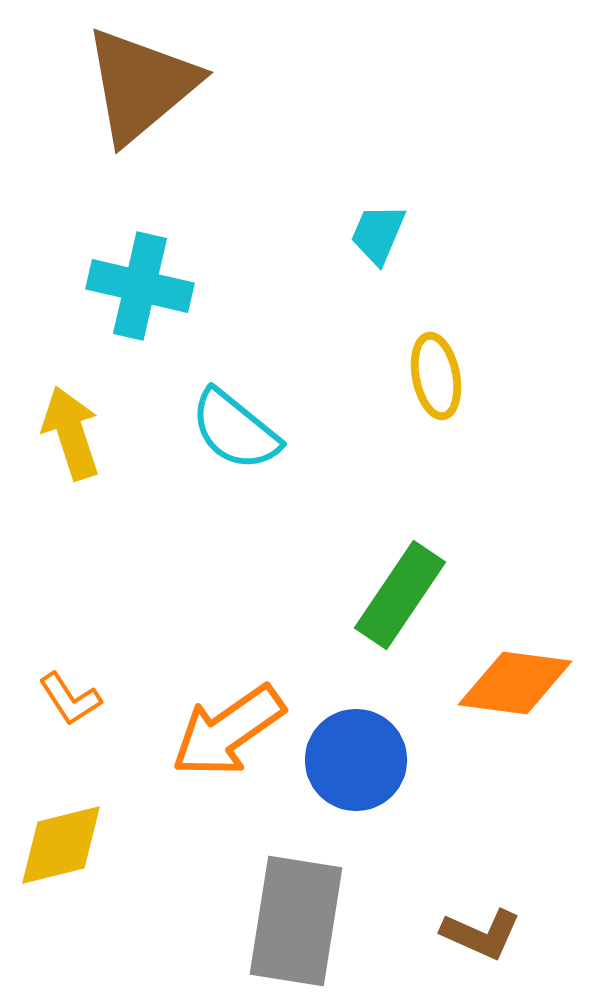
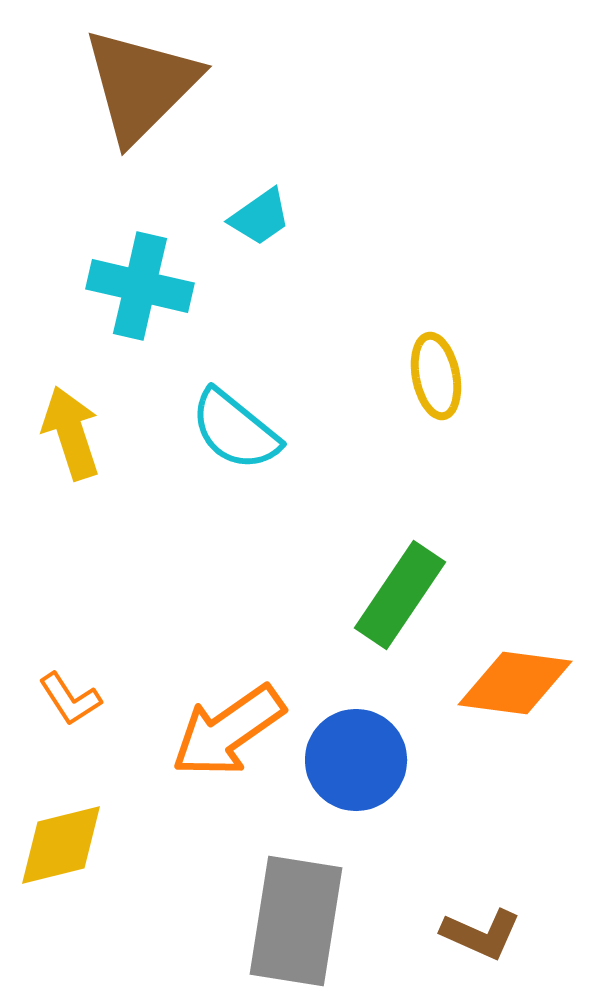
brown triangle: rotated 5 degrees counterclockwise
cyan trapezoid: moved 118 px left, 17 px up; rotated 148 degrees counterclockwise
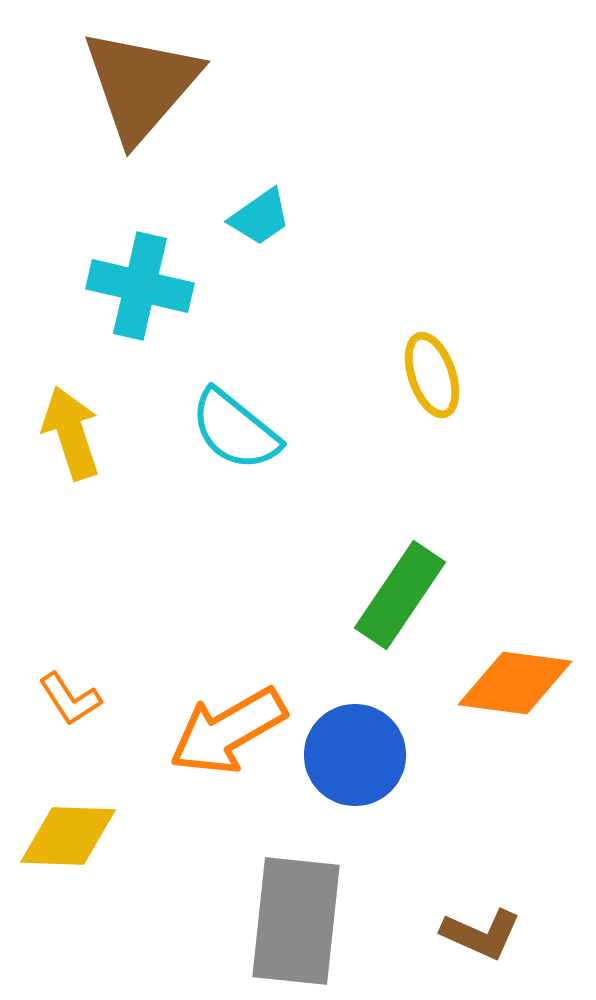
brown triangle: rotated 4 degrees counterclockwise
yellow ellipse: moved 4 px left, 1 px up; rotated 8 degrees counterclockwise
orange arrow: rotated 5 degrees clockwise
blue circle: moved 1 px left, 5 px up
yellow diamond: moved 7 px right, 9 px up; rotated 16 degrees clockwise
gray rectangle: rotated 3 degrees counterclockwise
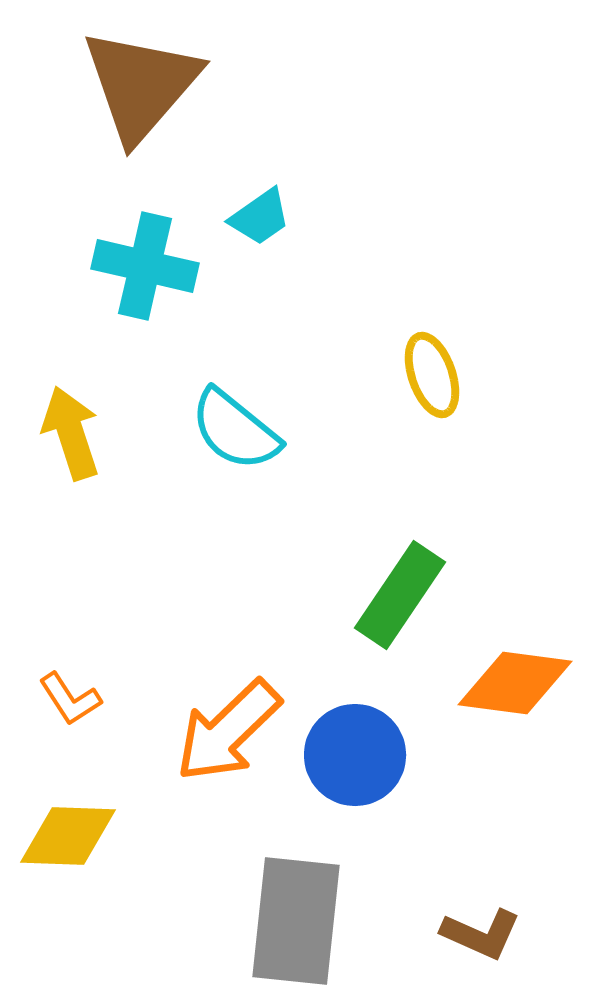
cyan cross: moved 5 px right, 20 px up
orange arrow: rotated 14 degrees counterclockwise
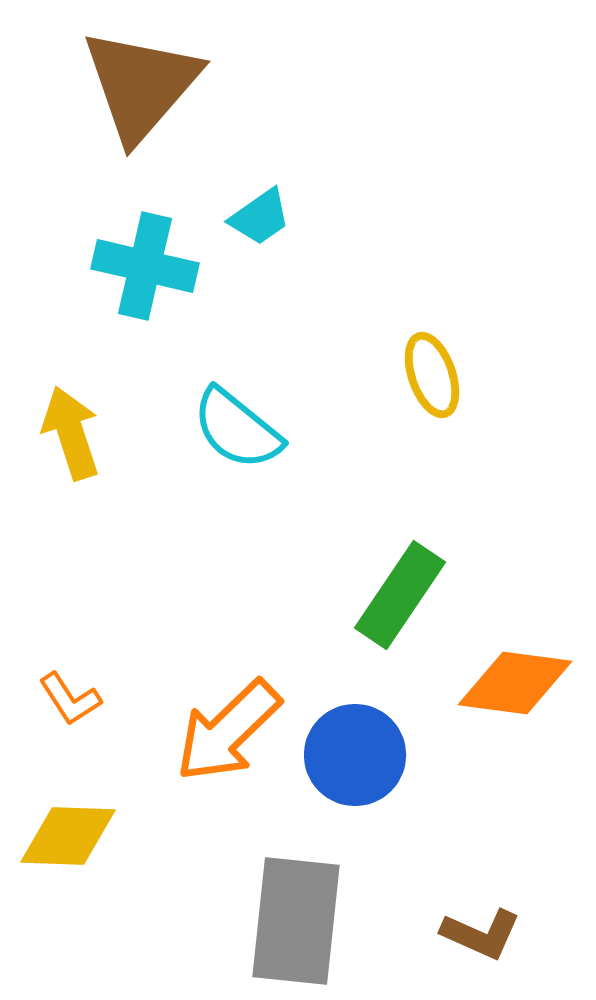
cyan semicircle: moved 2 px right, 1 px up
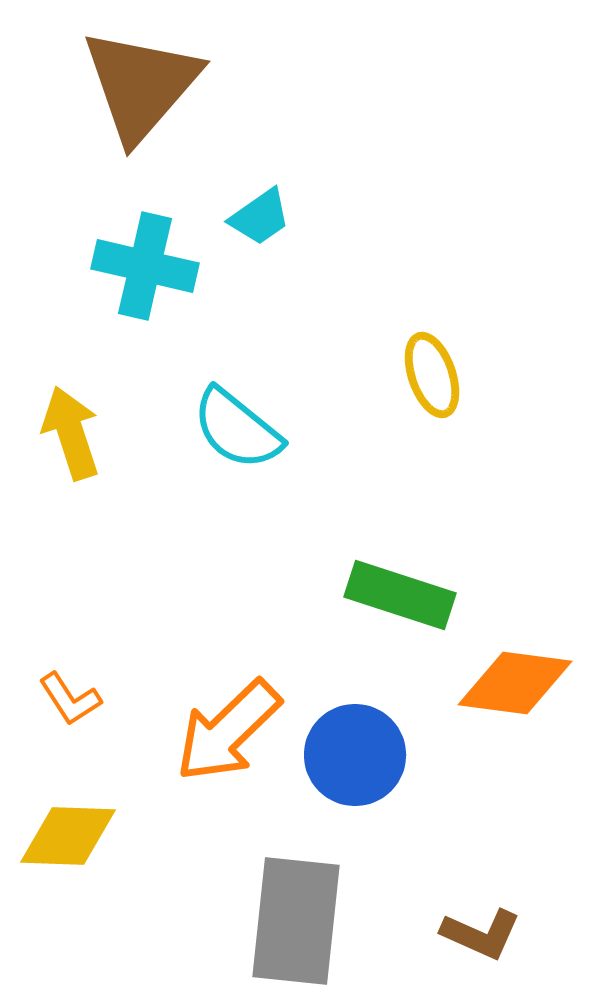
green rectangle: rotated 74 degrees clockwise
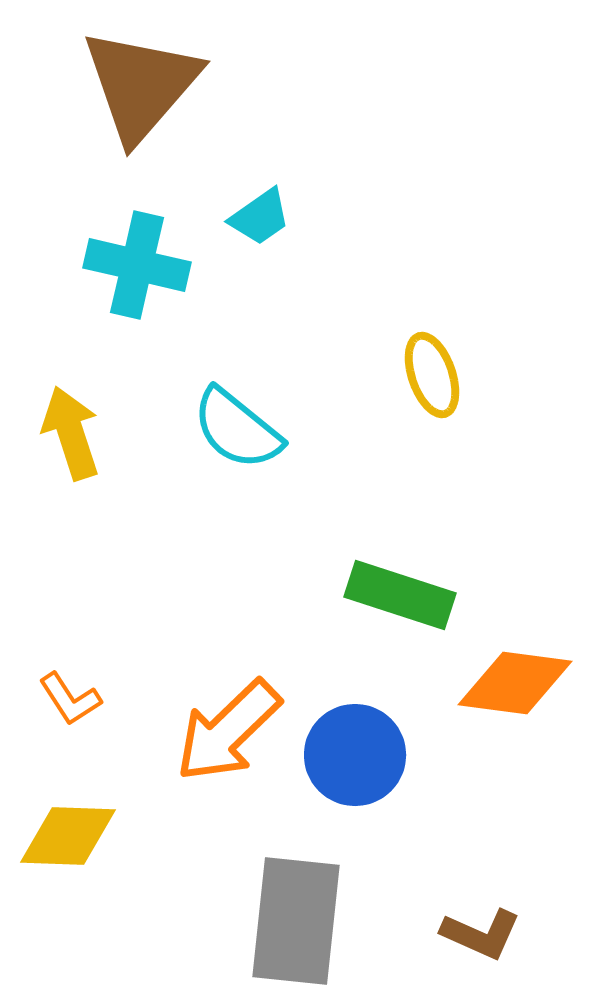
cyan cross: moved 8 px left, 1 px up
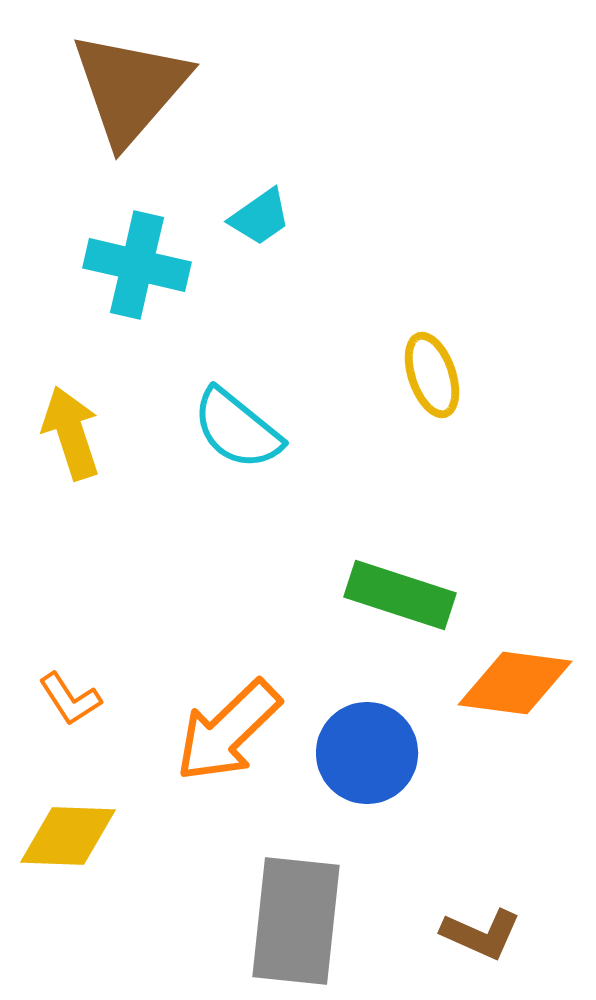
brown triangle: moved 11 px left, 3 px down
blue circle: moved 12 px right, 2 px up
